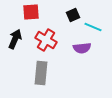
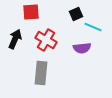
black square: moved 3 px right, 1 px up
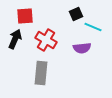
red square: moved 6 px left, 4 px down
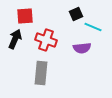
red cross: rotated 10 degrees counterclockwise
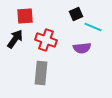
black arrow: rotated 12 degrees clockwise
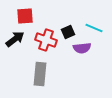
black square: moved 8 px left, 18 px down
cyan line: moved 1 px right, 1 px down
black arrow: rotated 18 degrees clockwise
gray rectangle: moved 1 px left, 1 px down
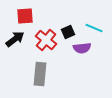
red cross: rotated 20 degrees clockwise
